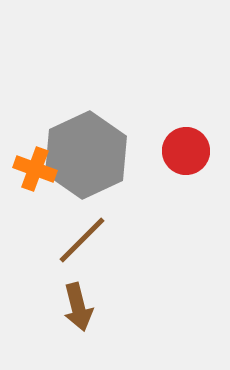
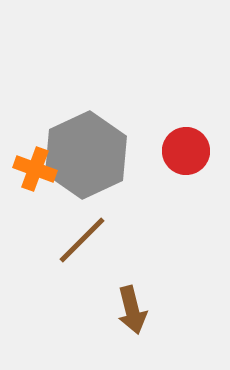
brown arrow: moved 54 px right, 3 px down
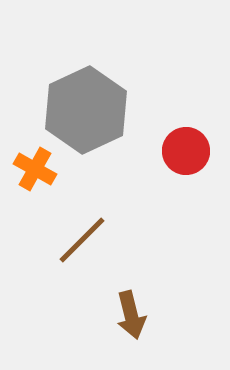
gray hexagon: moved 45 px up
orange cross: rotated 9 degrees clockwise
brown arrow: moved 1 px left, 5 px down
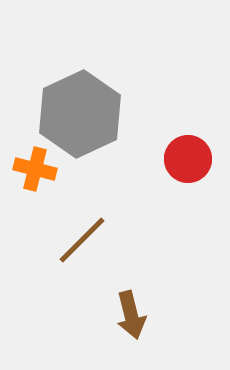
gray hexagon: moved 6 px left, 4 px down
red circle: moved 2 px right, 8 px down
orange cross: rotated 15 degrees counterclockwise
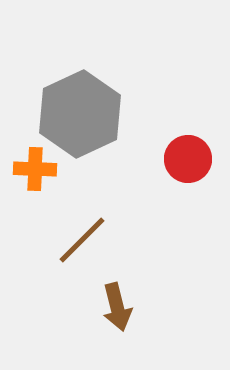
orange cross: rotated 12 degrees counterclockwise
brown arrow: moved 14 px left, 8 px up
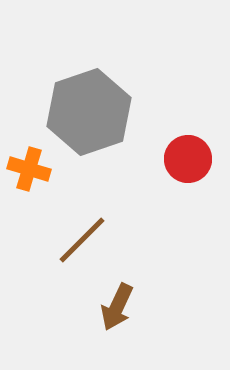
gray hexagon: moved 9 px right, 2 px up; rotated 6 degrees clockwise
orange cross: moved 6 px left; rotated 15 degrees clockwise
brown arrow: rotated 39 degrees clockwise
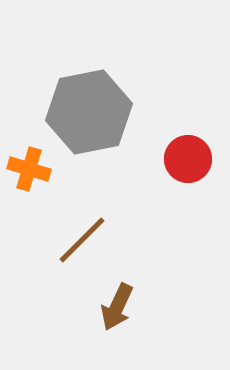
gray hexagon: rotated 8 degrees clockwise
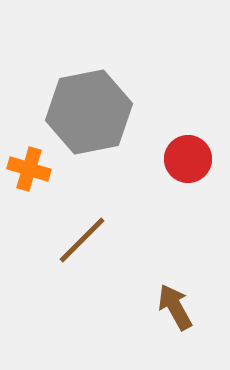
brown arrow: moved 58 px right; rotated 126 degrees clockwise
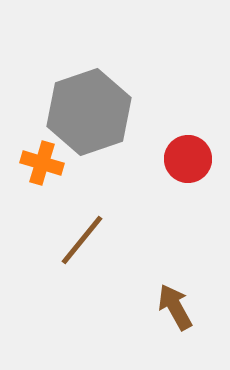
gray hexagon: rotated 8 degrees counterclockwise
orange cross: moved 13 px right, 6 px up
brown line: rotated 6 degrees counterclockwise
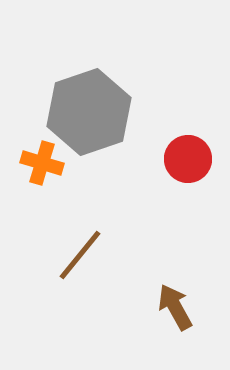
brown line: moved 2 px left, 15 px down
